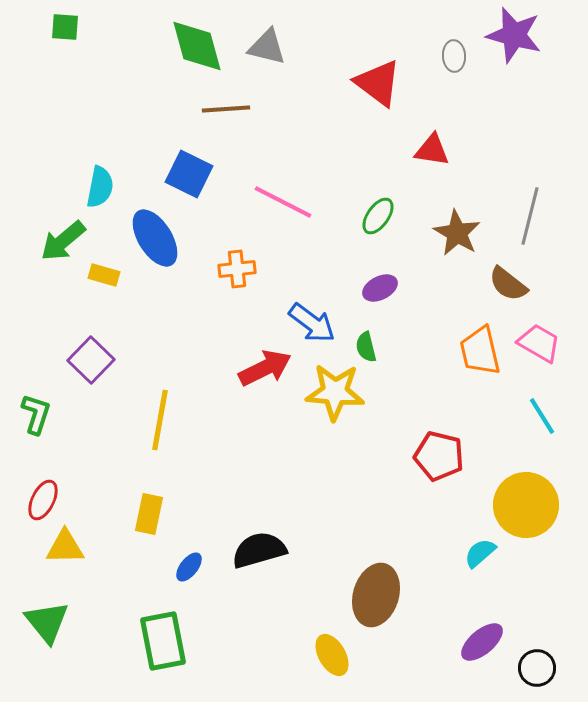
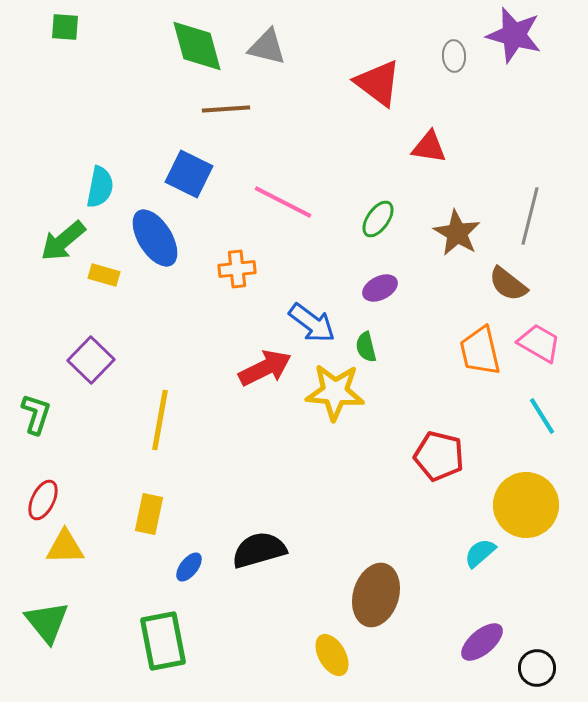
red triangle at (432, 150): moved 3 px left, 3 px up
green ellipse at (378, 216): moved 3 px down
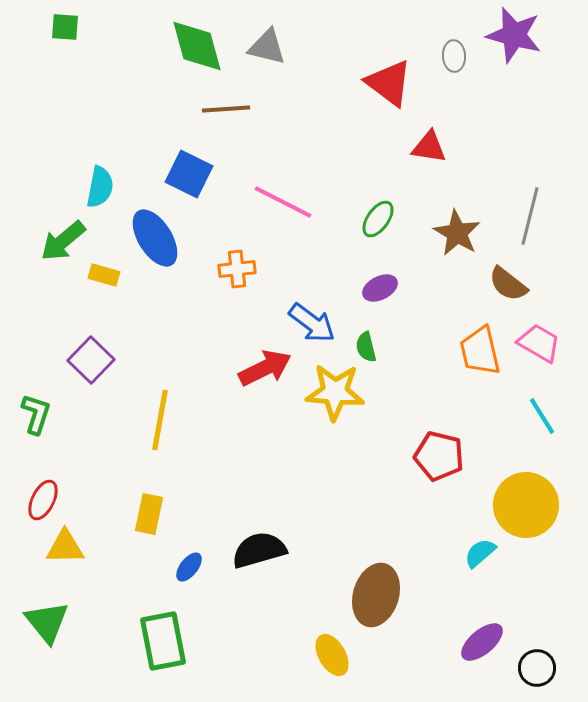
red triangle at (378, 83): moved 11 px right
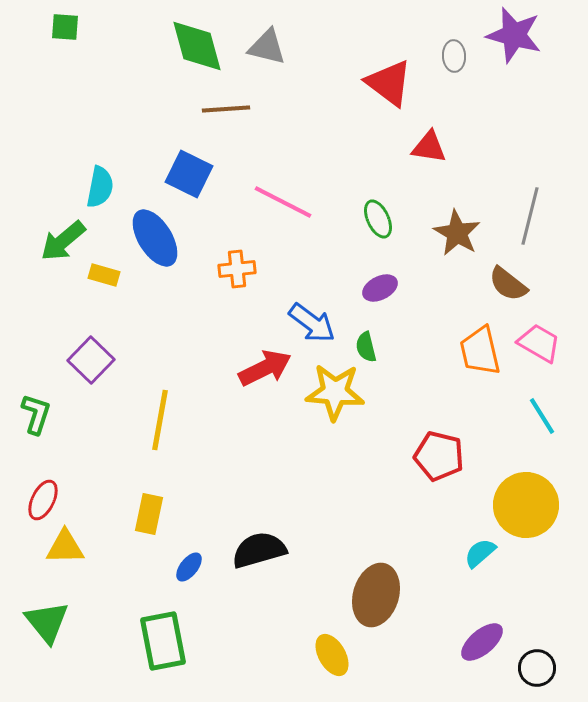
green ellipse at (378, 219): rotated 60 degrees counterclockwise
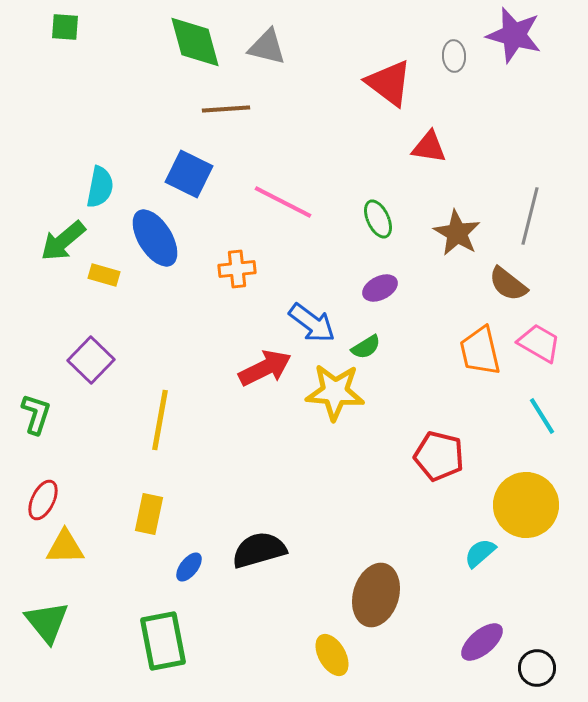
green diamond at (197, 46): moved 2 px left, 4 px up
green semicircle at (366, 347): rotated 108 degrees counterclockwise
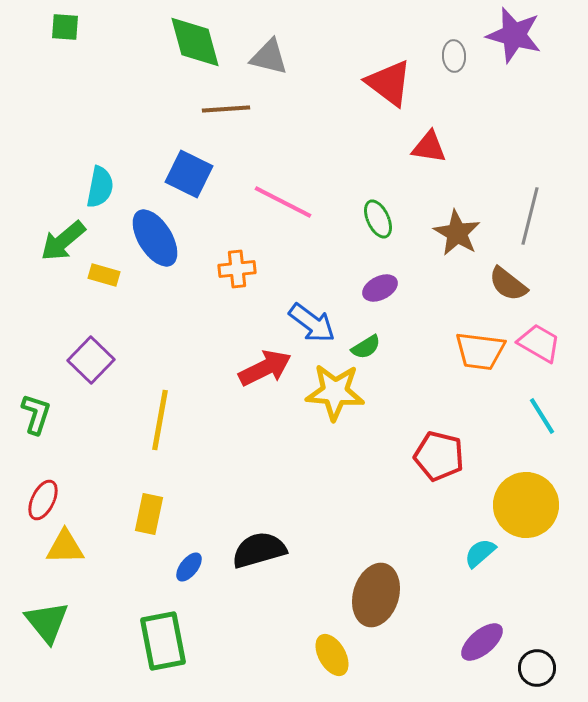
gray triangle at (267, 47): moved 2 px right, 10 px down
orange trapezoid at (480, 351): rotated 70 degrees counterclockwise
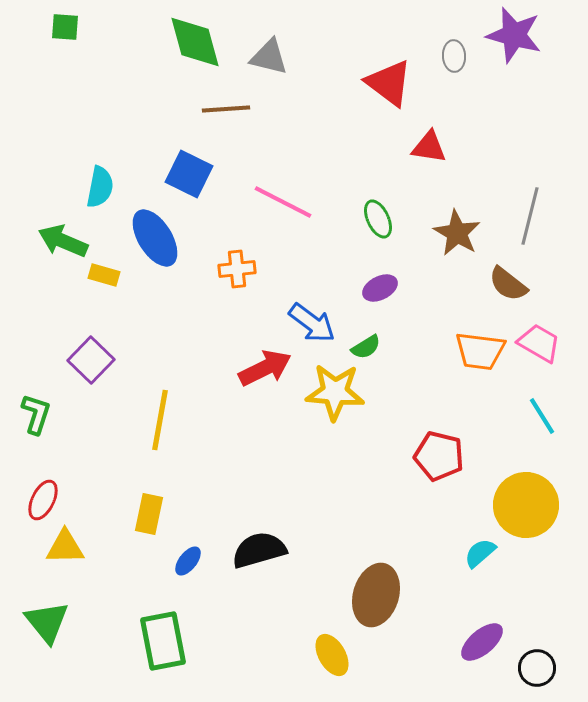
green arrow at (63, 241): rotated 63 degrees clockwise
blue ellipse at (189, 567): moved 1 px left, 6 px up
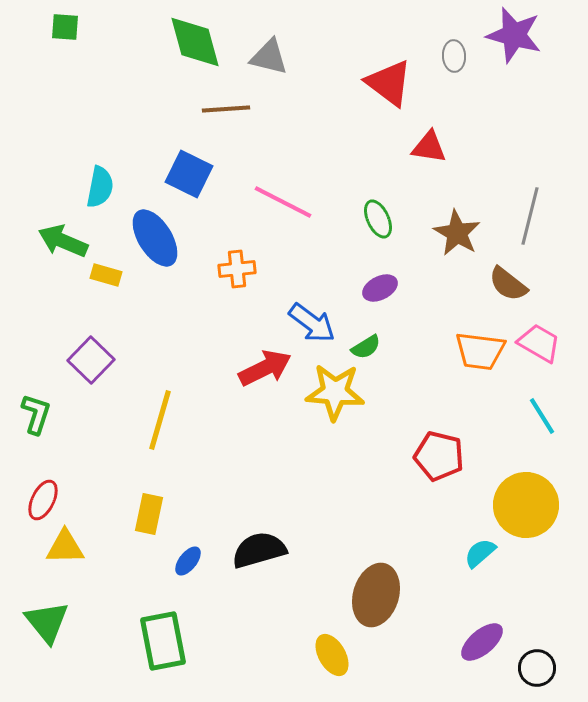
yellow rectangle at (104, 275): moved 2 px right
yellow line at (160, 420): rotated 6 degrees clockwise
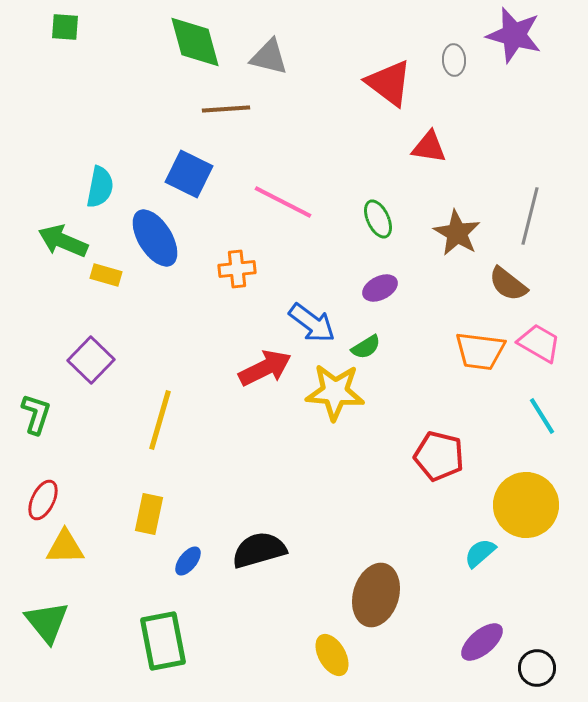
gray ellipse at (454, 56): moved 4 px down
